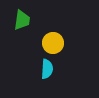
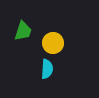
green trapezoid: moved 1 px right, 11 px down; rotated 10 degrees clockwise
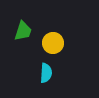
cyan semicircle: moved 1 px left, 4 px down
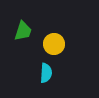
yellow circle: moved 1 px right, 1 px down
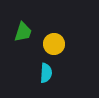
green trapezoid: moved 1 px down
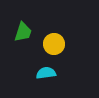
cyan semicircle: rotated 102 degrees counterclockwise
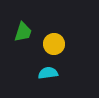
cyan semicircle: moved 2 px right
